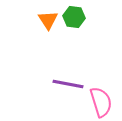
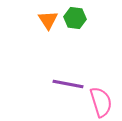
green hexagon: moved 1 px right, 1 px down
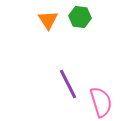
green hexagon: moved 5 px right, 1 px up
purple line: rotated 52 degrees clockwise
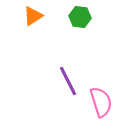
orange triangle: moved 15 px left, 4 px up; rotated 30 degrees clockwise
purple line: moved 3 px up
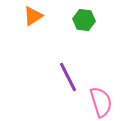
green hexagon: moved 4 px right, 3 px down
purple line: moved 4 px up
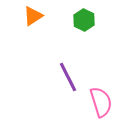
green hexagon: rotated 20 degrees clockwise
